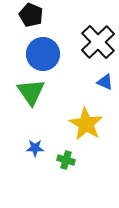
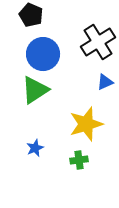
black cross: rotated 12 degrees clockwise
blue triangle: rotated 48 degrees counterclockwise
green triangle: moved 4 px right, 2 px up; rotated 32 degrees clockwise
yellow star: rotated 24 degrees clockwise
blue star: rotated 24 degrees counterclockwise
green cross: moved 13 px right; rotated 24 degrees counterclockwise
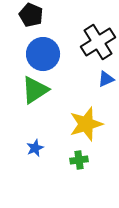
blue triangle: moved 1 px right, 3 px up
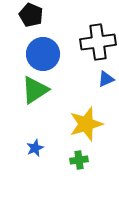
black cross: rotated 24 degrees clockwise
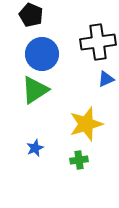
blue circle: moved 1 px left
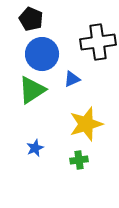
black pentagon: moved 4 px down
blue triangle: moved 34 px left
green triangle: moved 3 px left
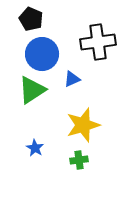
yellow star: moved 3 px left, 1 px down
blue star: rotated 18 degrees counterclockwise
